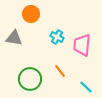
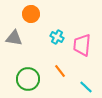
green circle: moved 2 px left
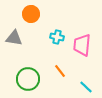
cyan cross: rotated 16 degrees counterclockwise
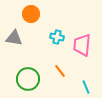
cyan line: rotated 24 degrees clockwise
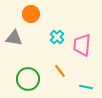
cyan cross: rotated 32 degrees clockwise
cyan line: rotated 56 degrees counterclockwise
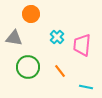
green circle: moved 12 px up
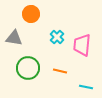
green circle: moved 1 px down
orange line: rotated 40 degrees counterclockwise
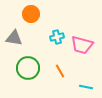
cyan cross: rotated 32 degrees clockwise
pink trapezoid: rotated 80 degrees counterclockwise
orange line: rotated 48 degrees clockwise
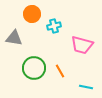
orange circle: moved 1 px right
cyan cross: moved 3 px left, 11 px up
green circle: moved 6 px right
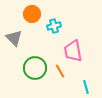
gray triangle: rotated 36 degrees clockwise
pink trapezoid: moved 9 px left, 6 px down; rotated 65 degrees clockwise
green circle: moved 1 px right
cyan line: rotated 64 degrees clockwise
